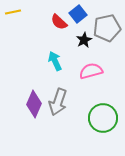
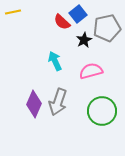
red semicircle: moved 3 px right
green circle: moved 1 px left, 7 px up
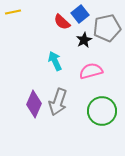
blue square: moved 2 px right
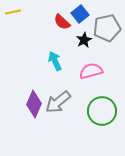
gray arrow: rotated 32 degrees clockwise
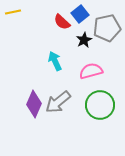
green circle: moved 2 px left, 6 px up
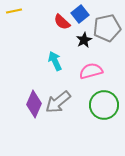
yellow line: moved 1 px right, 1 px up
green circle: moved 4 px right
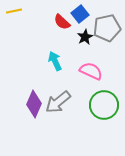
black star: moved 1 px right, 3 px up
pink semicircle: rotated 40 degrees clockwise
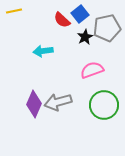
red semicircle: moved 2 px up
cyan arrow: moved 12 px left, 10 px up; rotated 72 degrees counterclockwise
pink semicircle: moved 1 px right, 1 px up; rotated 45 degrees counterclockwise
gray arrow: rotated 24 degrees clockwise
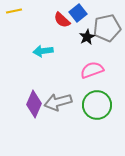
blue square: moved 2 px left, 1 px up
black star: moved 2 px right
green circle: moved 7 px left
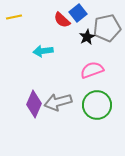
yellow line: moved 6 px down
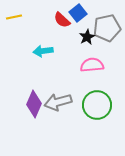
pink semicircle: moved 5 px up; rotated 15 degrees clockwise
